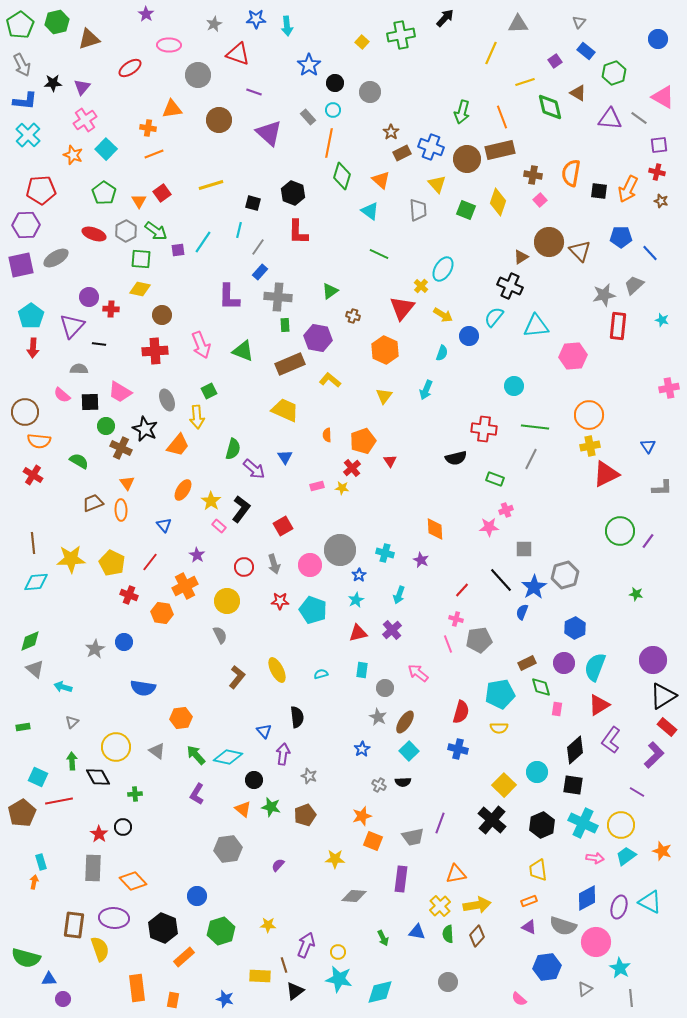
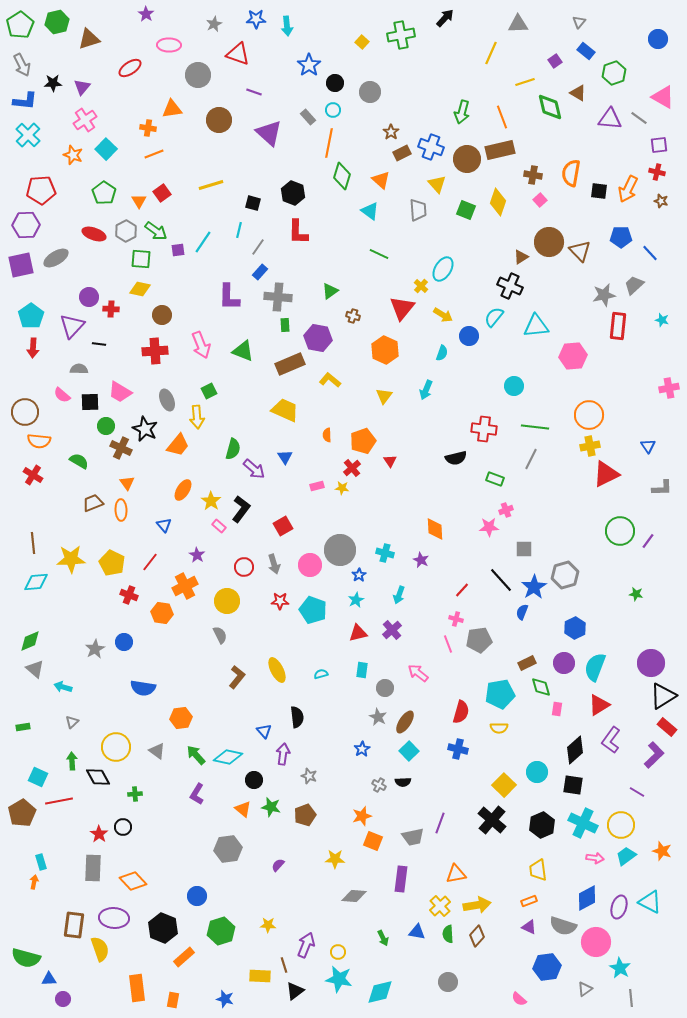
purple circle at (653, 660): moved 2 px left, 3 px down
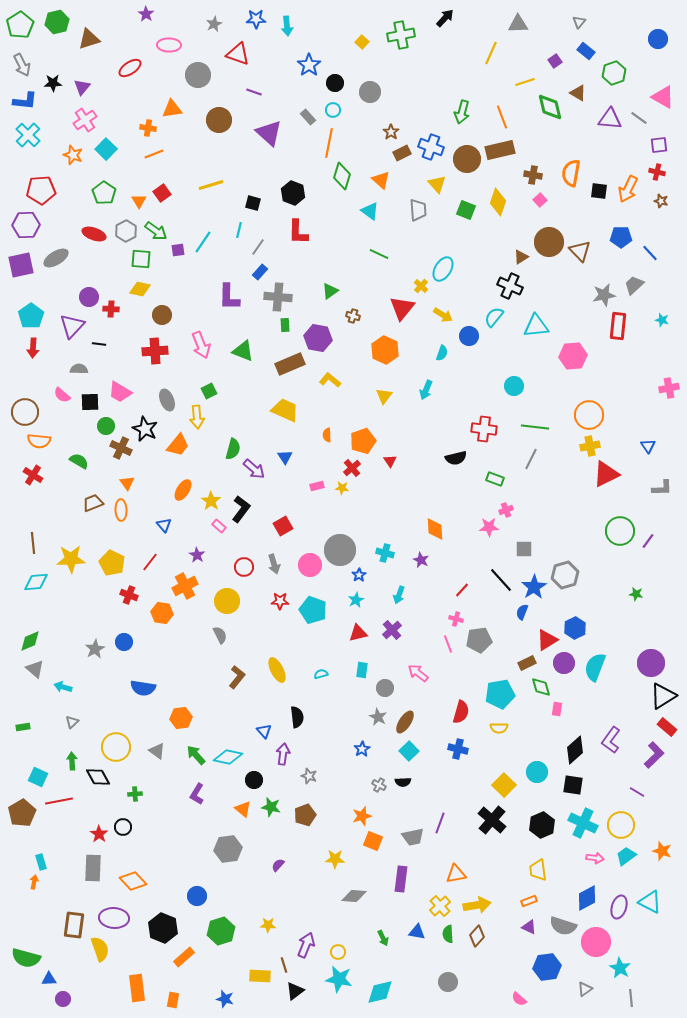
red triangle at (599, 705): moved 52 px left, 65 px up
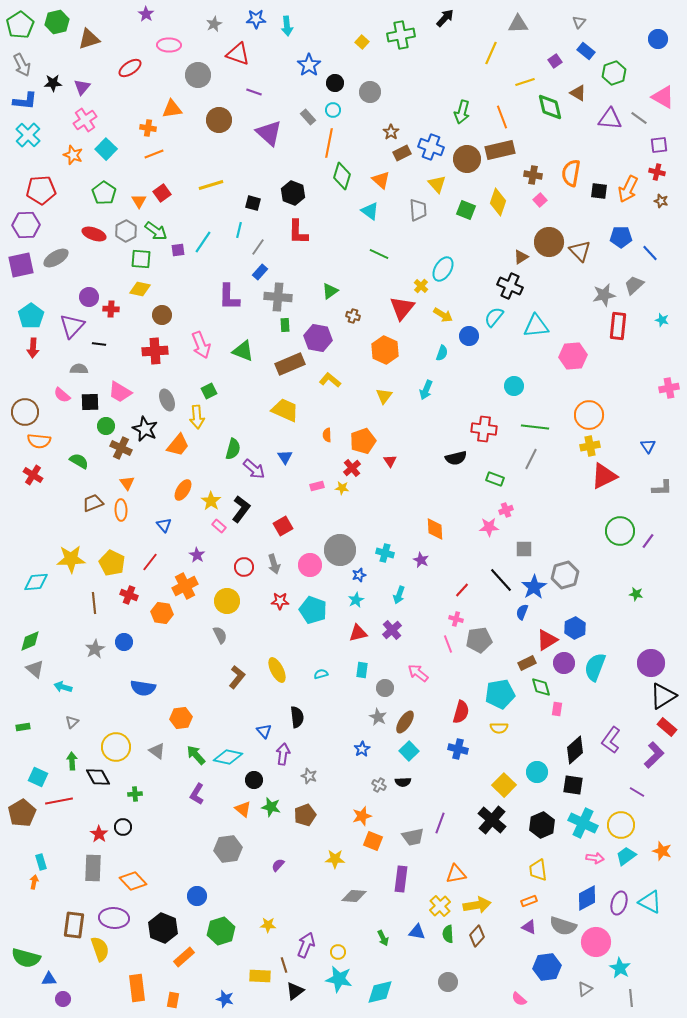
red triangle at (606, 474): moved 2 px left, 2 px down
brown line at (33, 543): moved 61 px right, 60 px down
blue star at (359, 575): rotated 16 degrees clockwise
purple ellipse at (619, 907): moved 4 px up
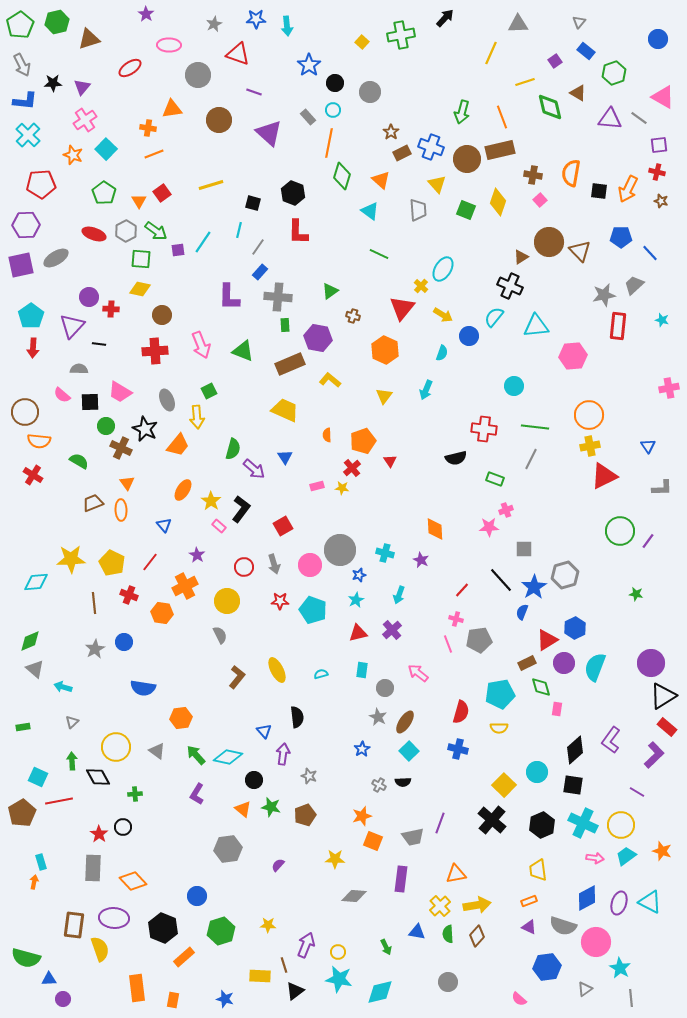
red pentagon at (41, 190): moved 6 px up
green arrow at (383, 938): moved 3 px right, 9 px down
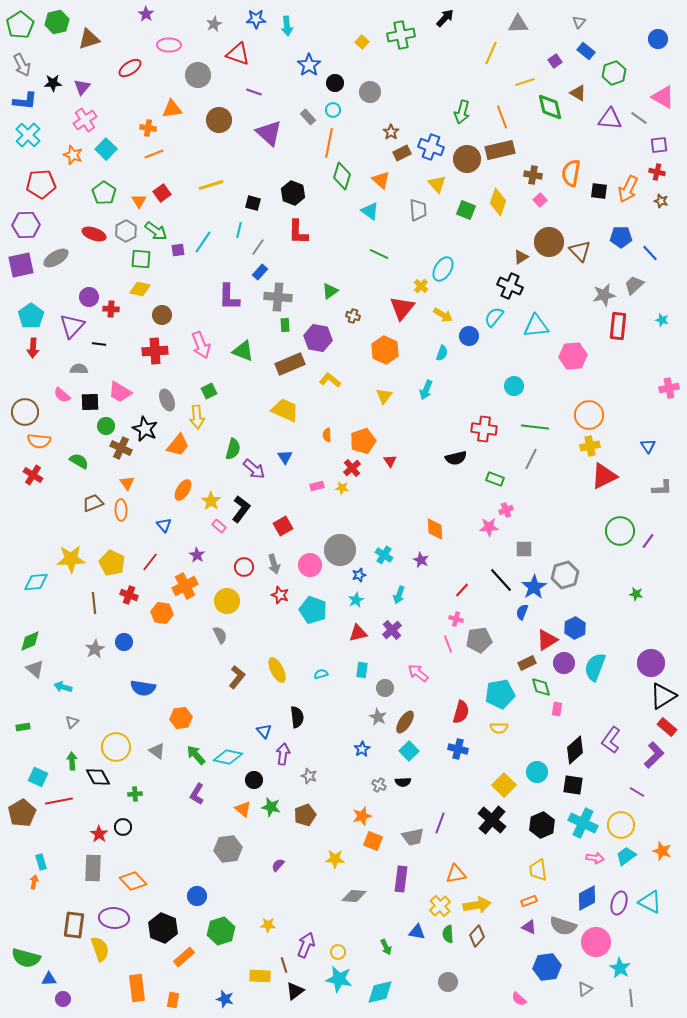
cyan cross at (385, 553): moved 1 px left, 2 px down; rotated 18 degrees clockwise
red star at (280, 601): moved 6 px up; rotated 18 degrees clockwise
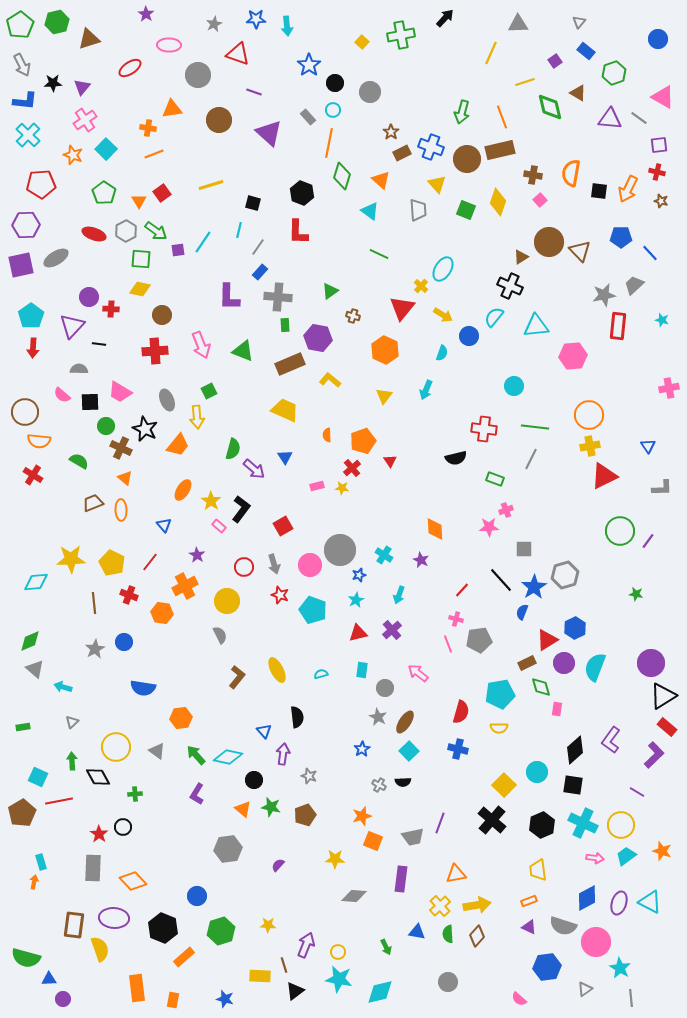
black hexagon at (293, 193): moved 9 px right
orange triangle at (127, 483): moved 2 px left, 5 px up; rotated 14 degrees counterclockwise
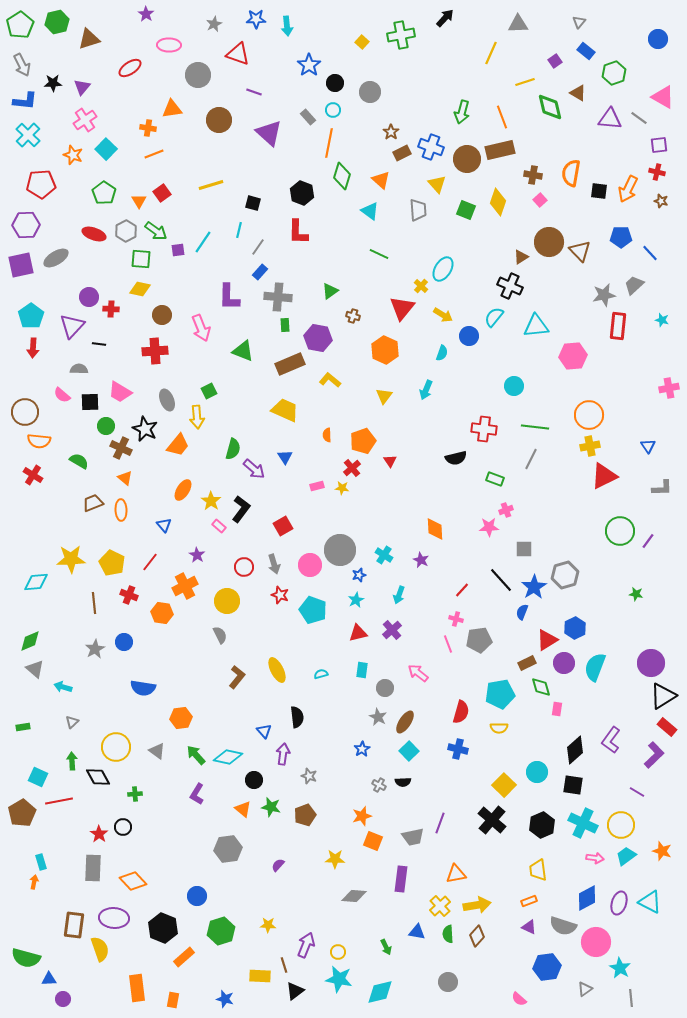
pink arrow at (201, 345): moved 17 px up
